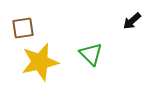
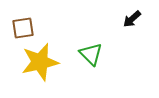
black arrow: moved 2 px up
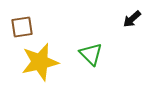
brown square: moved 1 px left, 1 px up
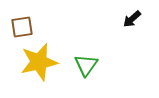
green triangle: moved 5 px left, 11 px down; rotated 20 degrees clockwise
yellow star: moved 1 px left
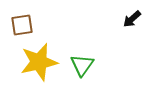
brown square: moved 2 px up
green triangle: moved 4 px left
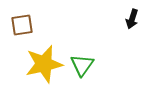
black arrow: rotated 30 degrees counterclockwise
yellow star: moved 5 px right, 2 px down
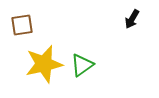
black arrow: rotated 12 degrees clockwise
green triangle: rotated 20 degrees clockwise
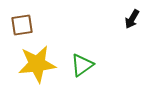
yellow star: moved 7 px left; rotated 6 degrees clockwise
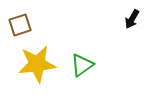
brown square: moved 2 px left; rotated 10 degrees counterclockwise
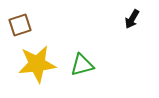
green triangle: rotated 20 degrees clockwise
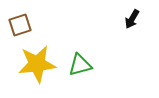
green triangle: moved 2 px left
